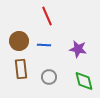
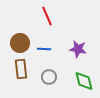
brown circle: moved 1 px right, 2 px down
blue line: moved 4 px down
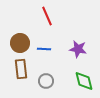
gray circle: moved 3 px left, 4 px down
